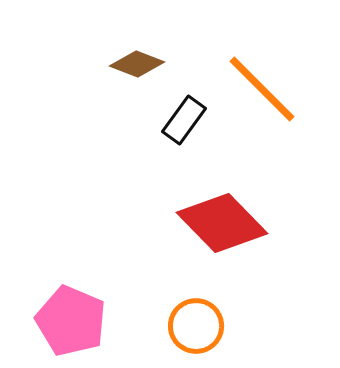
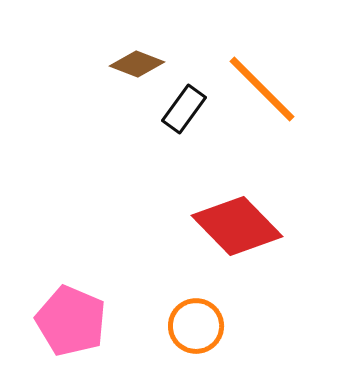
black rectangle: moved 11 px up
red diamond: moved 15 px right, 3 px down
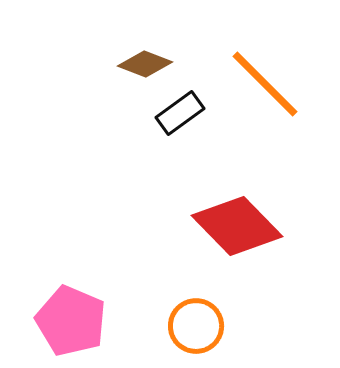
brown diamond: moved 8 px right
orange line: moved 3 px right, 5 px up
black rectangle: moved 4 px left, 4 px down; rotated 18 degrees clockwise
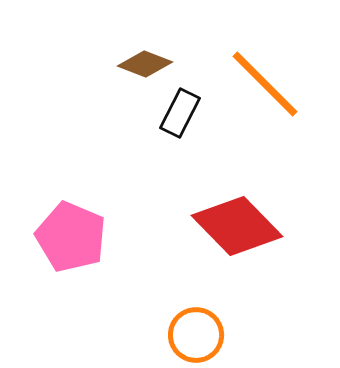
black rectangle: rotated 27 degrees counterclockwise
pink pentagon: moved 84 px up
orange circle: moved 9 px down
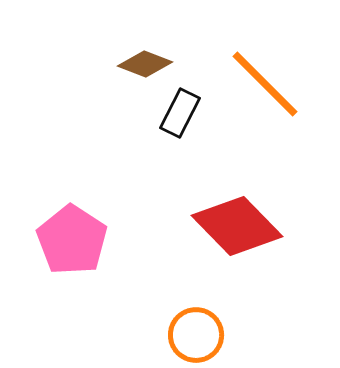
pink pentagon: moved 1 px right, 3 px down; rotated 10 degrees clockwise
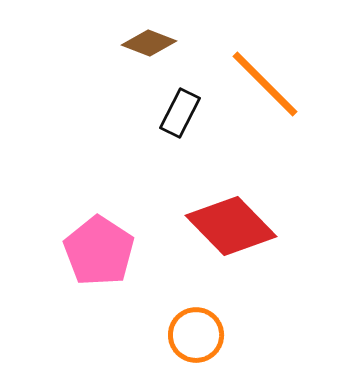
brown diamond: moved 4 px right, 21 px up
red diamond: moved 6 px left
pink pentagon: moved 27 px right, 11 px down
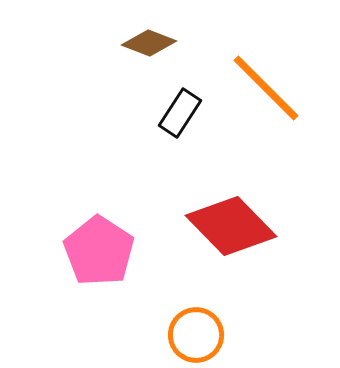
orange line: moved 1 px right, 4 px down
black rectangle: rotated 6 degrees clockwise
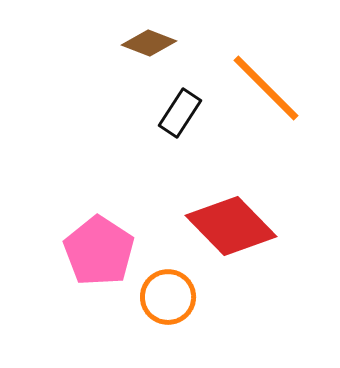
orange circle: moved 28 px left, 38 px up
